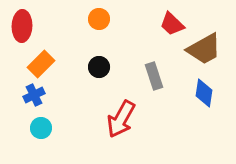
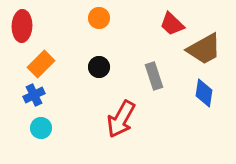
orange circle: moved 1 px up
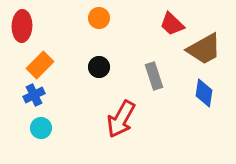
orange rectangle: moved 1 px left, 1 px down
